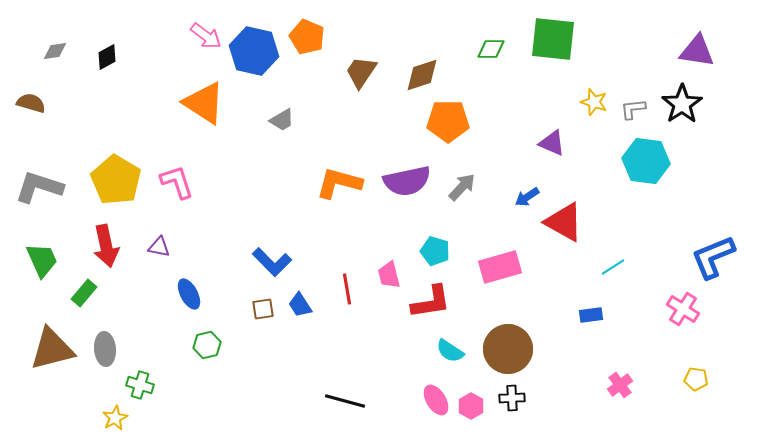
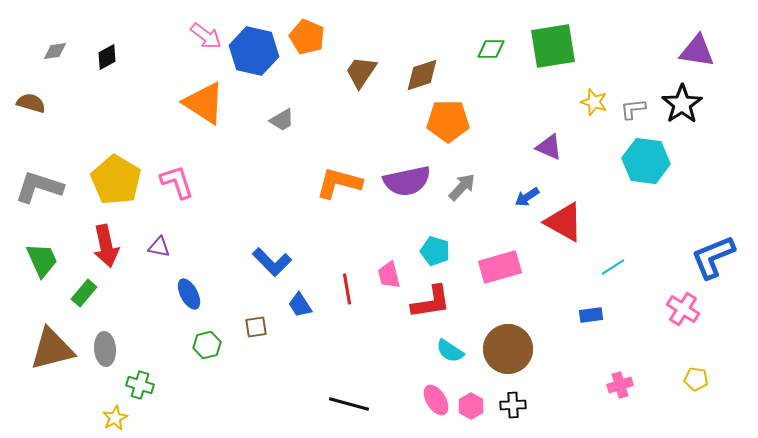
green square at (553, 39): moved 7 px down; rotated 15 degrees counterclockwise
purple triangle at (552, 143): moved 3 px left, 4 px down
brown square at (263, 309): moved 7 px left, 18 px down
pink cross at (620, 385): rotated 20 degrees clockwise
black cross at (512, 398): moved 1 px right, 7 px down
black line at (345, 401): moved 4 px right, 3 px down
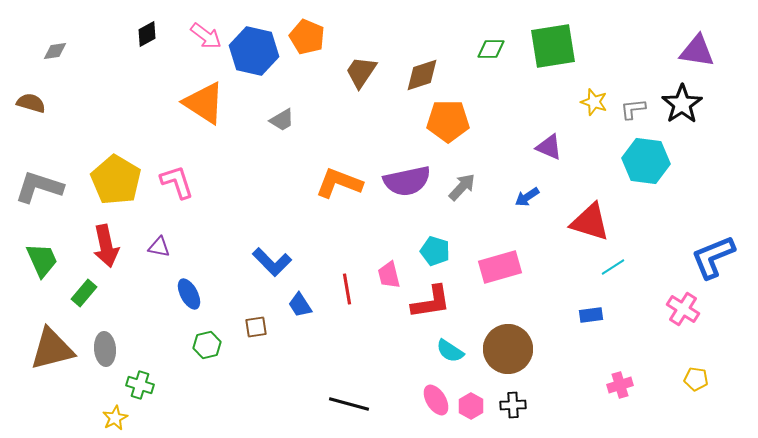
black diamond at (107, 57): moved 40 px right, 23 px up
orange L-shape at (339, 183): rotated 6 degrees clockwise
red triangle at (564, 222): moved 26 px right; rotated 12 degrees counterclockwise
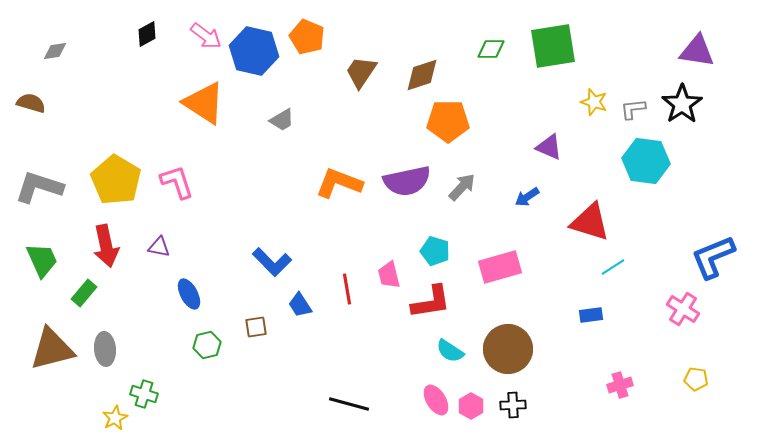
green cross at (140, 385): moved 4 px right, 9 px down
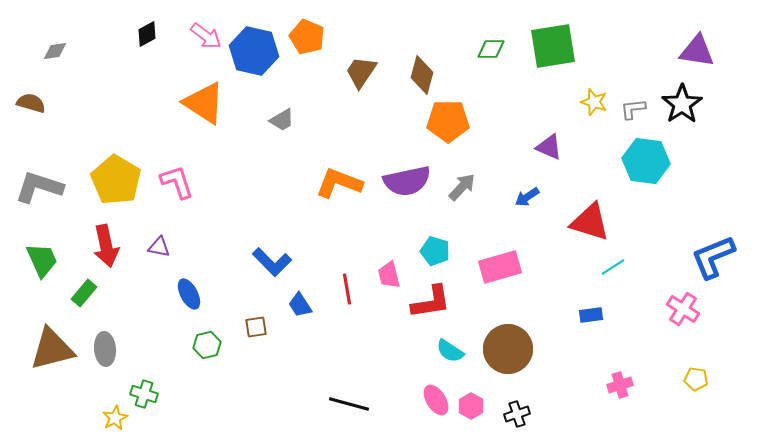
brown diamond at (422, 75): rotated 57 degrees counterclockwise
black cross at (513, 405): moved 4 px right, 9 px down; rotated 15 degrees counterclockwise
